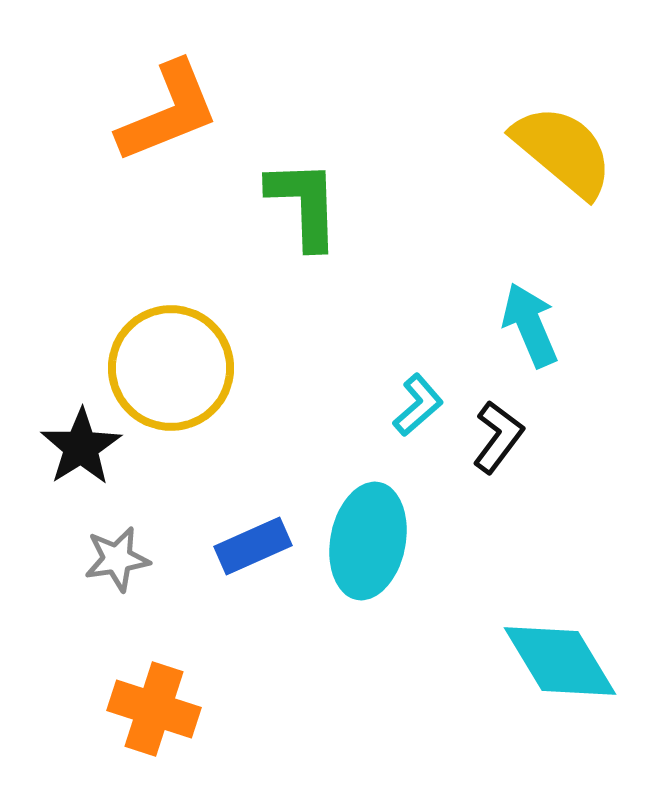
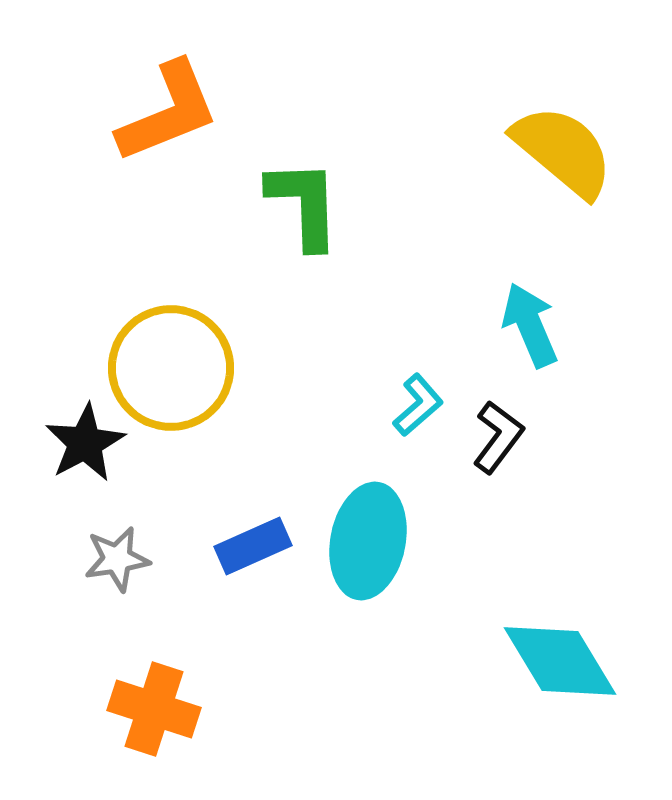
black star: moved 4 px right, 4 px up; rotated 4 degrees clockwise
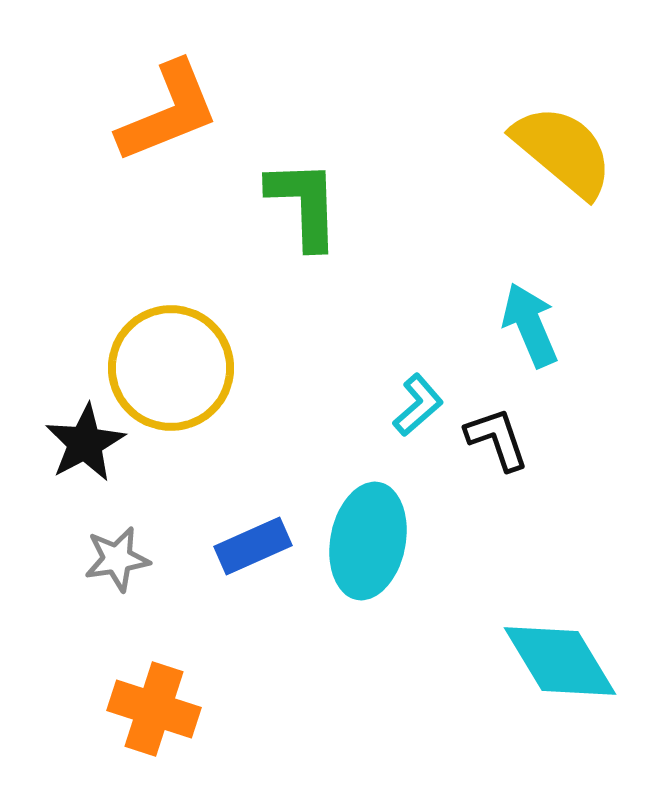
black L-shape: moved 1 px left, 2 px down; rotated 56 degrees counterclockwise
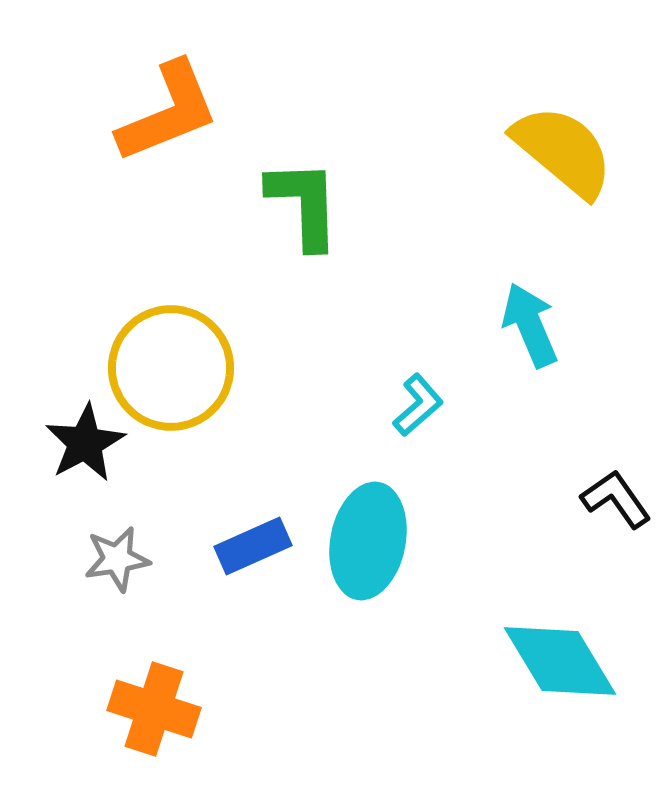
black L-shape: moved 119 px right, 60 px down; rotated 16 degrees counterclockwise
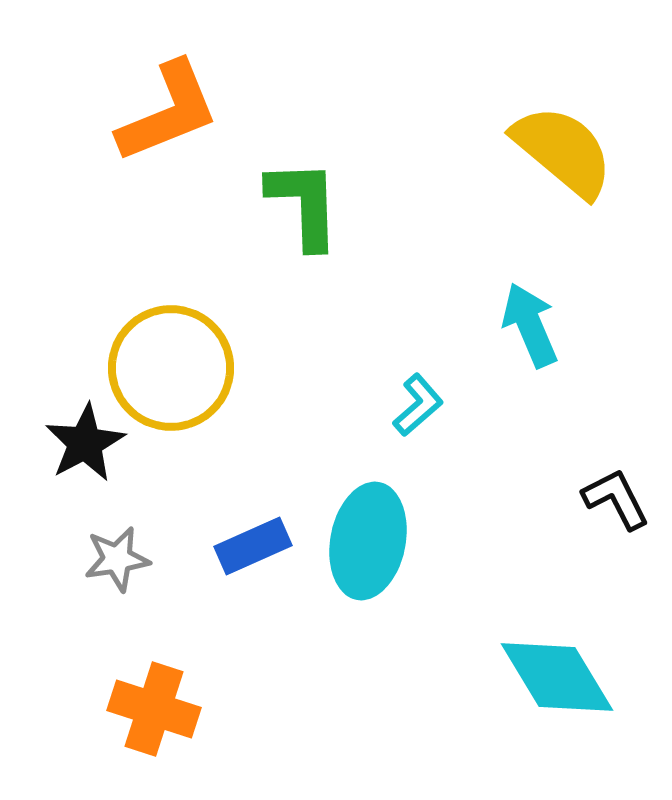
black L-shape: rotated 8 degrees clockwise
cyan diamond: moved 3 px left, 16 px down
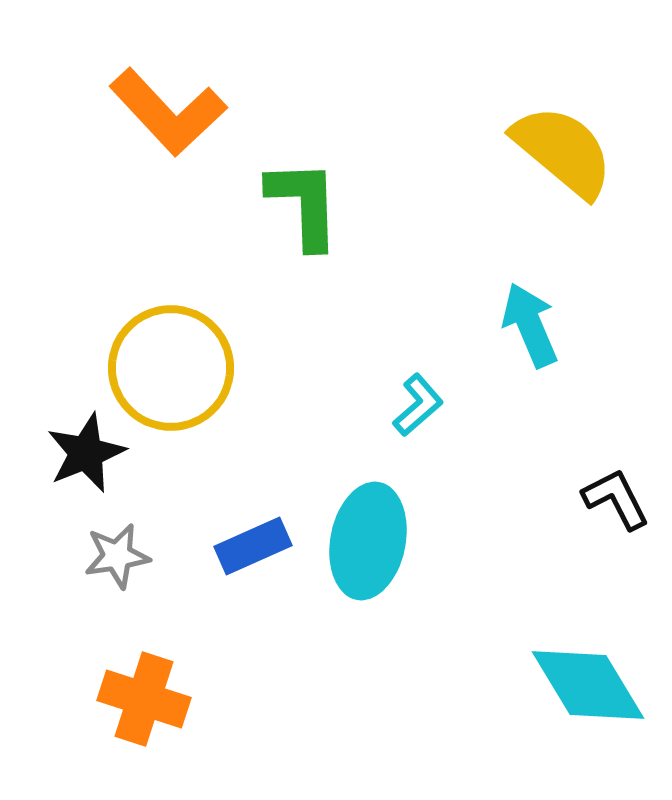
orange L-shape: rotated 69 degrees clockwise
black star: moved 1 px right, 10 px down; rotated 6 degrees clockwise
gray star: moved 3 px up
cyan diamond: moved 31 px right, 8 px down
orange cross: moved 10 px left, 10 px up
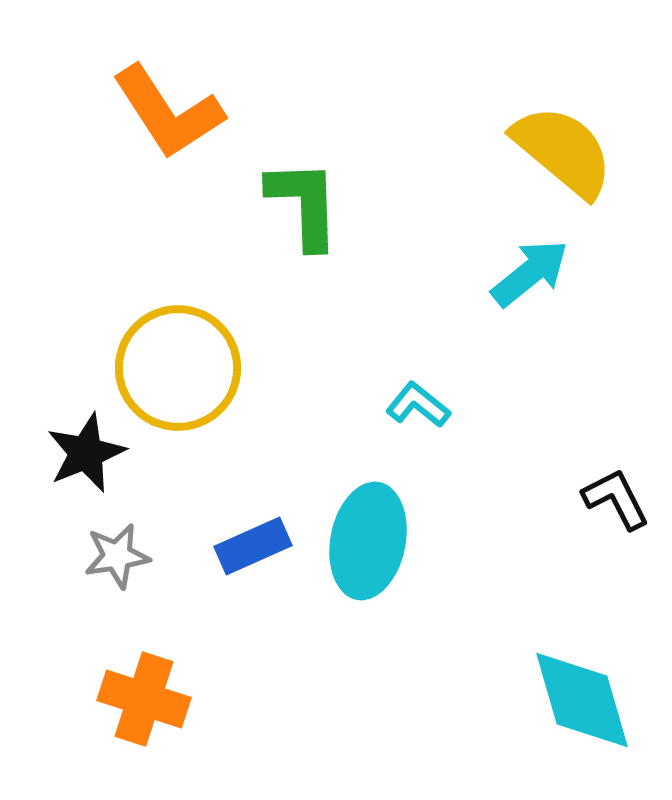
orange L-shape: rotated 10 degrees clockwise
cyan arrow: moved 52 px up; rotated 74 degrees clockwise
yellow circle: moved 7 px right
cyan L-shape: rotated 100 degrees counterclockwise
cyan diamond: moved 6 px left, 15 px down; rotated 15 degrees clockwise
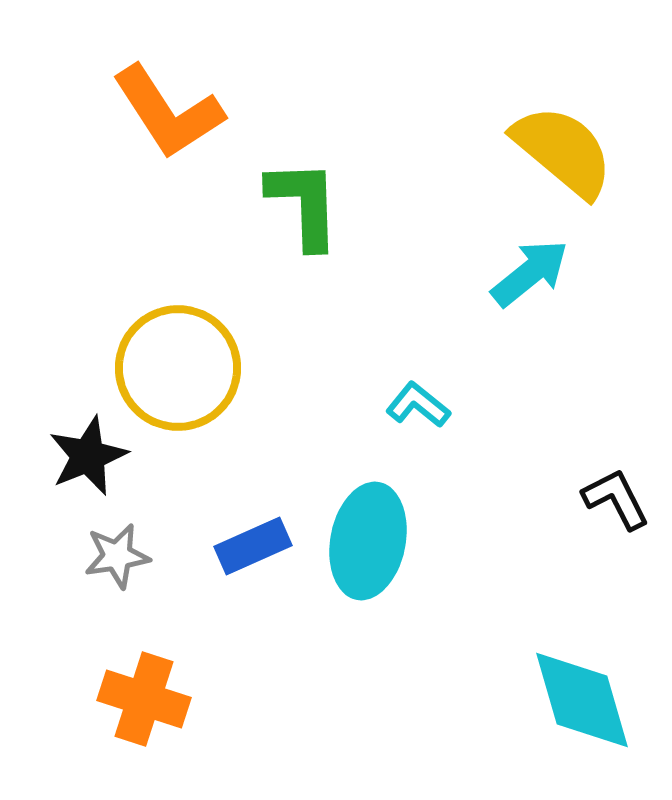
black star: moved 2 px right, 3 px down
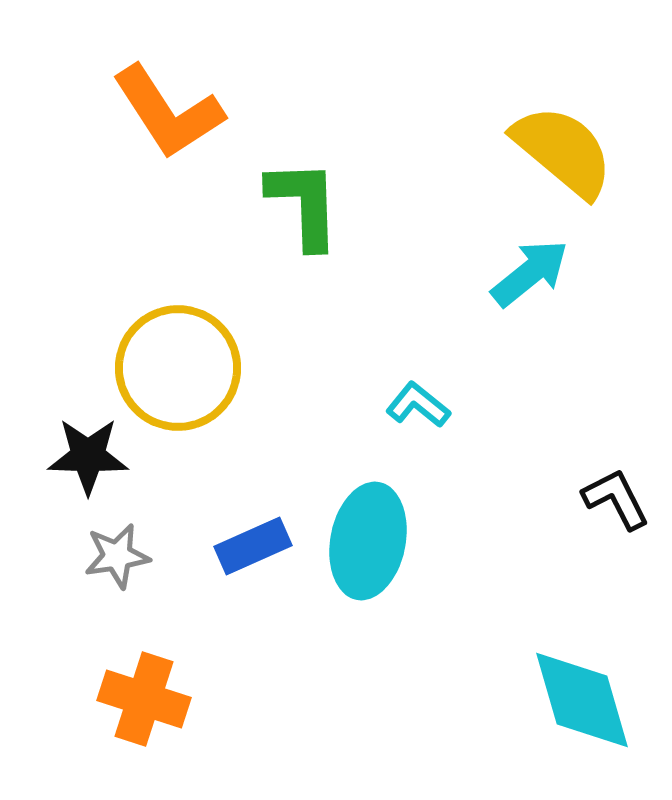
black star: rotated 24 degrees clockwise
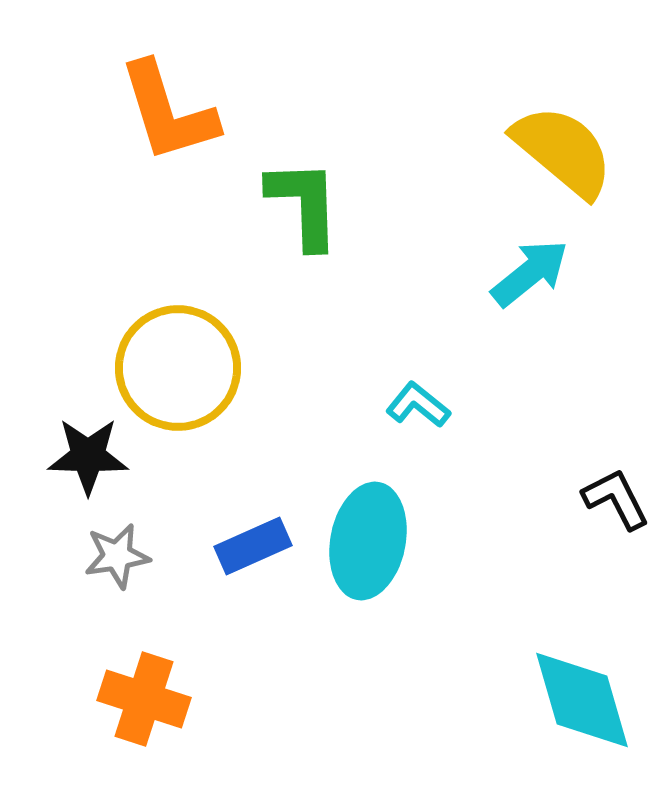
orange L-shape: rotated 16 degrees clockwise
